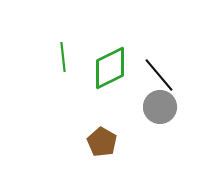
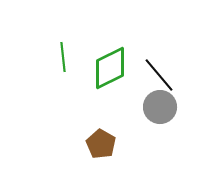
brown pentagon: moved 1 px left, 2 px down
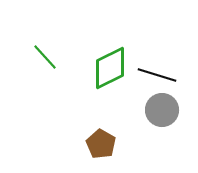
green line: moved 18 px left; rotated 36 degrees counterclockwise
black line: moved 2 px left; rotated 33 degrees counterclockwise
gray circle: moved 2 px right, 3 px down
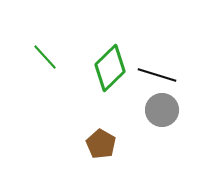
green diamond: rotated 18 degrees counterclockwise
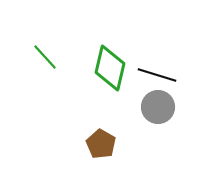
green diamond: rotated 33 degrees counterclockwise
gray circle: moved 4 px left, 3 px up
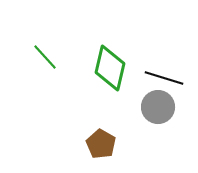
black line: moved 7 px right, 3 px down
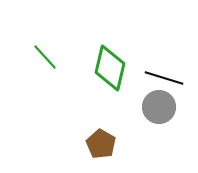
gray circle: moved 1 px right
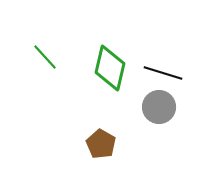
black line: moved 1 px left, 5 px up
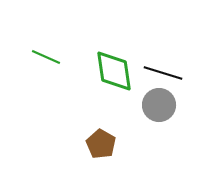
green line: moved 1 px right; rotated 24 degrees counterclockwise
green diamond: moved 4 px right, 3 px down; rotated 21 degrees counterclockwise
gray circle: moved 2 px up
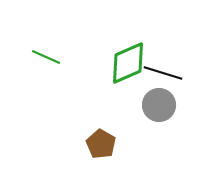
green diamond: moved 14 px right, 8 px up; rotated 75 degrees clockwise
